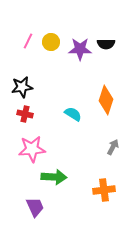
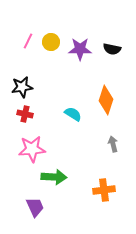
black semicircle: moved 6 px right, 5 px down; rotated 12 degrees clockwise
gray arrow: moved 3 px up; rotated 42 degrees counterclockwise
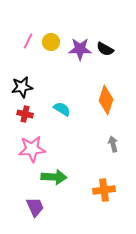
black semicircle: moved 7 px left; rotated 18 degrees clockwise
cyan semicircle: moved 11 px left, 5 px up
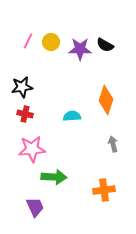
black semicircle: moved 4 px up
cyan semicircle: moved 10 px right, 7 px down; rotated 36 degrees counterclockwise
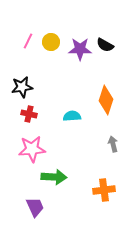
red cross: moved 4 px right
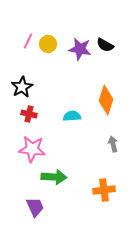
yellow circle: moved 3 px left, 2 px down
purple star: rotated 10 degrees clockwise
black star: rotated 20 degrees counterclockwise
pink star: rotated 12 degrees clockwise
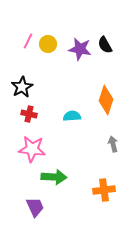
black semicircle: rotated 30 degrees clockwise
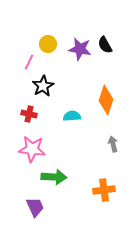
pink line: moved 1 px right, 21 px down
black star: moved 21 px right, 1 px up
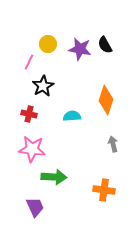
orange cross: rotated 15 degrees clockwise
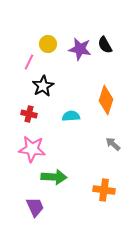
cyan semicircle: moved 1 px left
gray arrow: rotated 35 degrees counterclockwise
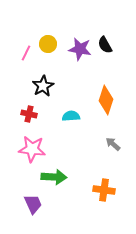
pink line: moved 3 px left, 9 px up
purple trapezoid: moved 2 px left, 3 px up
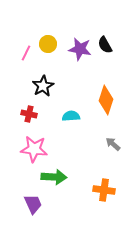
pink star: moved 2 px right
